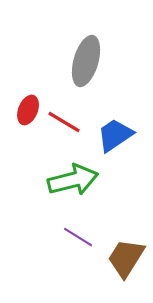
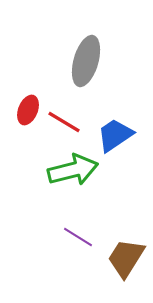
green arrow: moved 10 px up
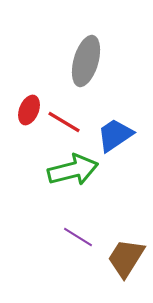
red ellipse: moved 1 px right
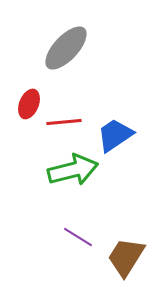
gray ellipse: moved 20 px left, 13 px up; rotated 27 degrees clockwise
red ellipse: moved 6 px up
red line: rotated 36 degrees counterclockwise
brown trapezoid: moved 1 px up
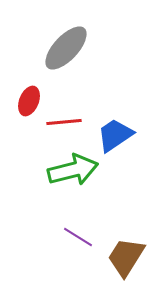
red ellipse: moved 3 px up
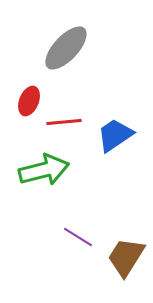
green arrow: moved 29 px left
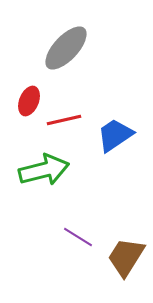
red line: moved 2 px up; rotated 8 degrees counterclockwise
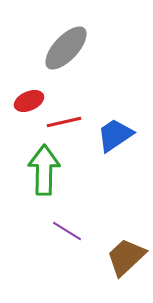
red ellipse: rotated 44 degrees clockwise
red line: moved 2 px down
green arrow: rotated 75 degrees counterclockwise
purple line: moved 11 px left, 6 px up
brown trapezoid: rotated 15 degrees clockwise
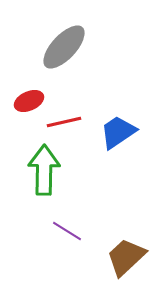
gray ellipse: moved 2 px left, 1 px up
blue trapezoid: moved 3 px right, 3 px up
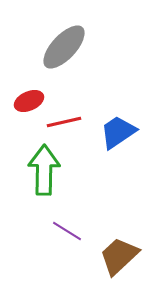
brown trapezoid: moved 7 px left, 1 px up
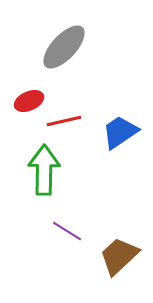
red line: moved 1 px up
blue trapezoid: moved 2 px right
